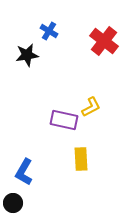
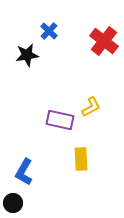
blue cross: rotated 12 degrees clockwise
purple rectangle: moved 4 px left
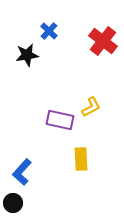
red cross: moved 1 px left
blue L-shape: moved 2 px left; rotated 12 degrees clockwise
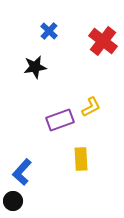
black star: moved 8 px right, 12 px down
purple rectangle: rotated 32 degrees counterclockwise
black circle: moved 2 px up
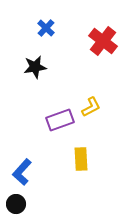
blue cross: moved 3 px left, 3 px up
black circle: moved 3 px right, 3 px down
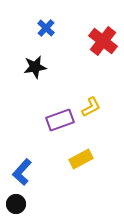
yellow rectangle: rotated 65 degrees clockwise
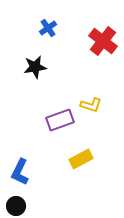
blue cross: moved 2 px right; rotated 12 degrees clockwise
yellow L-shape: moved 2 px up; rotated 45 degrees clockwise
blue L-shape: moved 2 px left; rotated 16 degrees counterclockwise
black circle: moved 2 px down
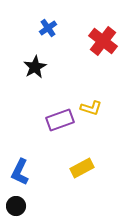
black star: rotated 20 degrees counterclockwise
yellow L-shape: moved 3 px down
yellow rectangle: moved 1 px right, 9 px down
